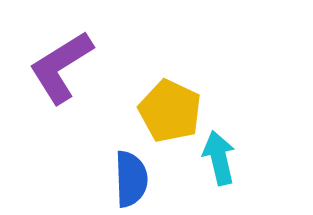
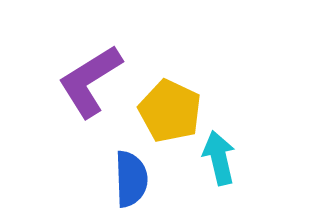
purple L-shape: moved 29 px right, 14 px down
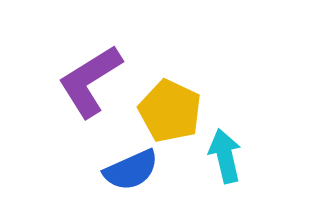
cyan arrow: moved 6 px right, 2 px up
blue semicircle: moved 9 px up; rotated 68 degrees clockwise
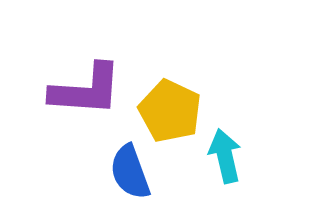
purple L-shape: moved 4 px left, 9 px down; rotated 144 degrees counterclockwise
blue semicircle: moved 1 px left, 2 px down; rotated 94 degrees clockwise
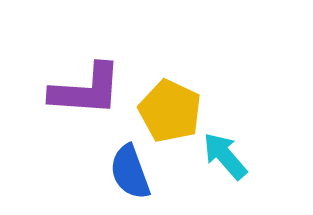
cyan arrow: rotated 28 degrees counterclockwise
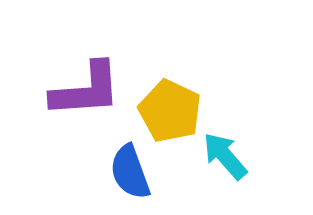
purple L-shape: rotated 8 degrees counterclockwise
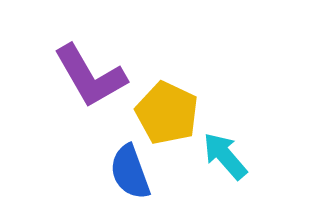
purple L-shape: moved 4 px right, 14 px up; rotated 64 degrees clockwise
yellow pentagon: moved 3 px left, 2 px down
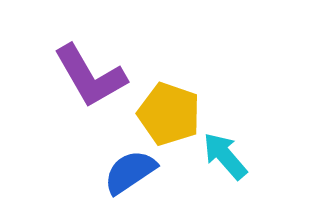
yellow pentagon: moved 2 px right, 1 px down; rotated 6 degrees counterclockwise
blue semicircle: rotated 76 degrees clockwise
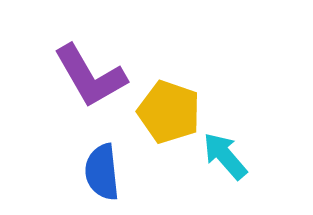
yellow pentagon: moved 2 px up
blue semicircle: moved 28 px left; rotated 62 degrees counterclockwise
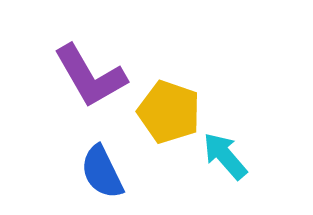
blue semicircle: rotated 20 degrees counterclockwise
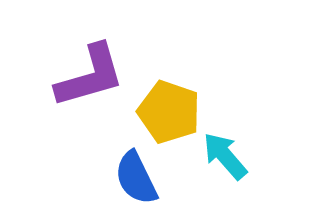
purple L-shape: rotated 76 degrees counterclockwise
blue semicircle: moved 34 px right, 6 px down
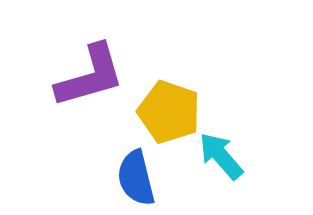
cyan arrow: moved 4 px left
blue semicircle: rotated 12 degrees clockwise
